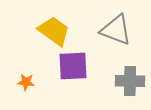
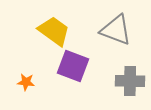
purple square: rotated 24 degrees clockwise
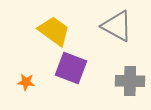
gray triangle: moved 1 px right, 4 px up; rotated 8 degrees clockwise
purple square: moved 2 px left, 2 px down
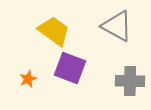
purple square: moved 1 px left
orange star: moved 2 px right, 3 px up; rotated 30 degrees counterclockwise
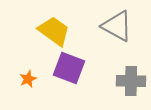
purple square: moved 1 px left
gray cross: moved 1 px right
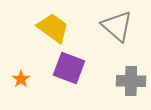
gray triangle: rotated 12 degrees clockwise
yellow trapezoid: moved 1 px left, 3 px up
orange star: moved 7 px left; rotated 12 degrees counterclockwise
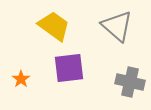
yellow trapezoid: moved 1 px right, 2 px up
purple square: rotated 28 degrees counterclockwise
gray cross: moved 1 px left, 1 px down; rotated 12 degrees clockwise
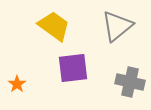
gray triangle: rotated 40 degrees clockwise
purple square: moved 4 px right
orange star: moved 4 px left, 5 px down
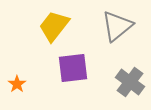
yellow trapezoid: rotated 88 degrees counterclockwise
gray cross: rotated 24 degrees clockwise
